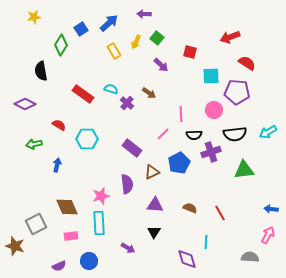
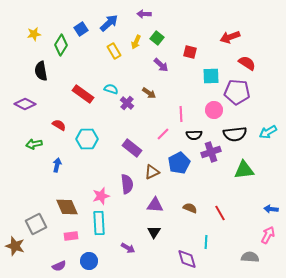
yellow star at (34, 17): moved 17 px down
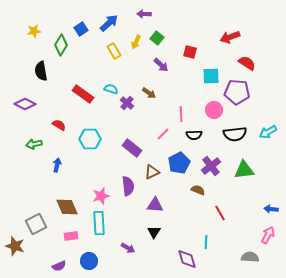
yellow star at (34, 34): moved 3 px up
cyan hexagon at (87, 139): moved 3 px right
purple cross at (211, 152): moved 14 px down; rotated 18 degrees counterclockwise
purple semicircle at (127, 184): moved 1 px right, 2 px down
brown semicircle at (190, 208): moved 8 px right, 18 px up
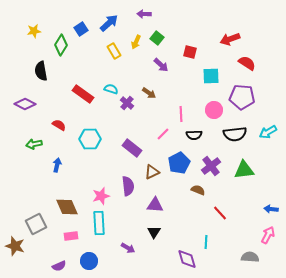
red arrow at (230, 37): moved 2 px down
purple pentagon at (237, 92): moved 5 px right, 5 px down
red line at (220, 213): rotated 14 degrees counterclockwise
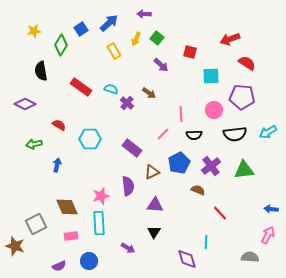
yellow arrow at (136, 42): moved 3 px up
red rectangle at (83, 94): moved 2 px left, 7 px up
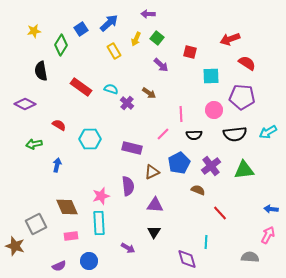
purple arrow at (144, 14): moved 4 px right
purple rectangle at (132, 148): rotated 24 degrees counterclockwise
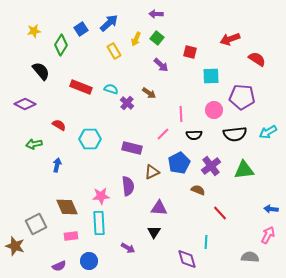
purple arrow at (148, 14): moved 8 px right
red semicircle at (247, 63): moved 10 px right, 4 px up
black semicircle at (41, 71): rotated 150 degrees clockwise
red rectangle at (81, 87): rotated 15 degrees counterclockwise
pink star at (101, 196): rotated 12 degrees clockwise
purple triangle at (155, 205): moved 4 px right, 3 px down
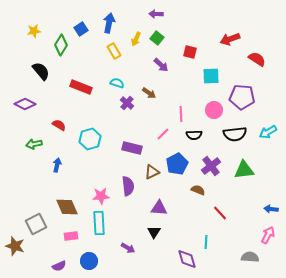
blue arrow at (109, 23): rotated 36 degrees counterclockwise
cyan semicircle at (111, 89): moved 6 px right, 6 px up
cyan hexagon at (90, 139): rotated 15 degrees counterclockwise
blue pentagon at (179, 163): moved 2 px left, 1 px down
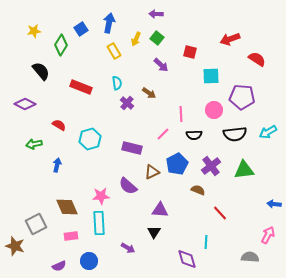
cyan semicircle at (117, 83): rotated 64 degrees clockwise
purple semicircle at (128, 186): rotated 138 degrees clockwise
purple triangle at (159, 208): moved 1 px right, 2 px down
blue arrow at (271, 209): moved 3 px right, 5 px up
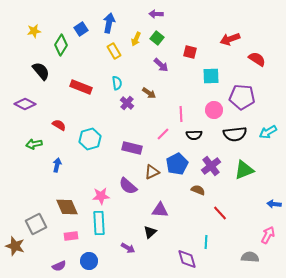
green triangle at (244, 170): rotated 15 degrees counterclockwise
black triangle at (154, 232): moved 4 px left; rotated 16 degrees clockwise
